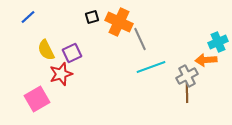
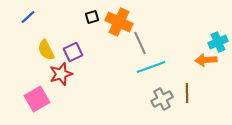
gray line: moved 4 px down
purple square: moved 1 px right, 1 px up
gray cross: moved 25 px left, 23 px down
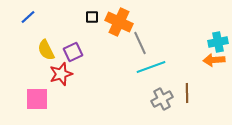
black square: rotated 16 degrees clockwise
cyan cross: rotated 12 degrees clockwise
orange arrow: moved 8 px right
pink square: rotated 30 degrees clockwise
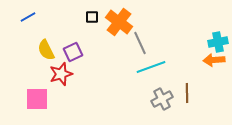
blue line: rotated 14 degrees clockwise
orange cross: rotated 12 degrees clockwise
